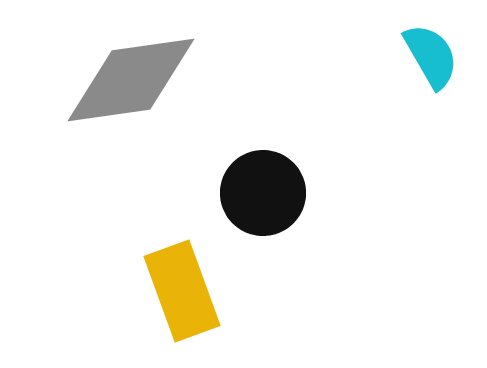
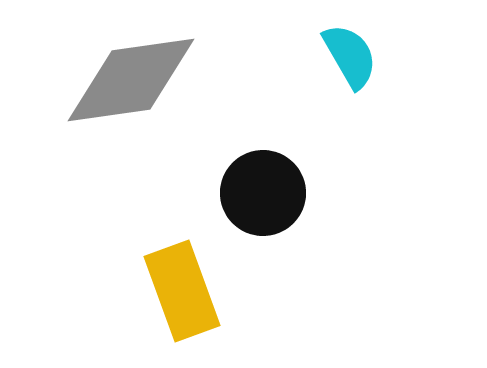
cyan semicircle: moved 81 px left
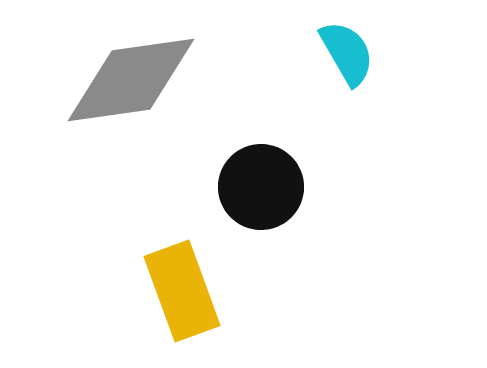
cyan semicircle: moved 3 px left, 3 px up
black circle: moved 2 px left, 6 px up
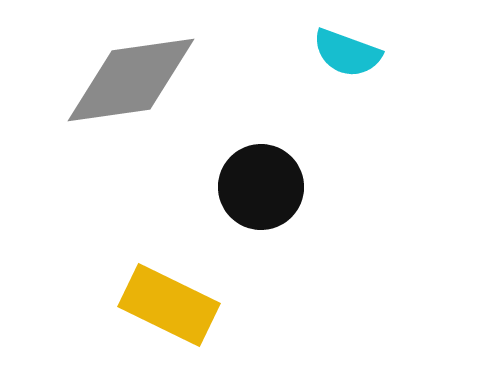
cyan semicircle: rotated 140 degrees clockwise
yellow rectangle: moved 13 px left, 14 px down; rotated 44 degrees counterclockwise
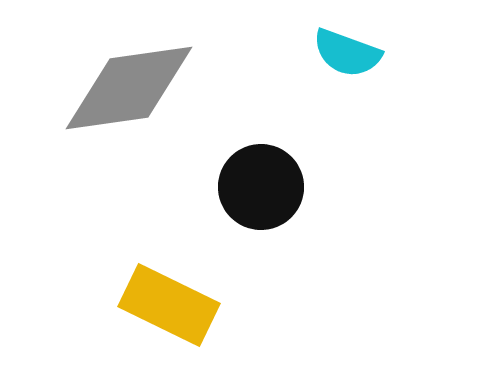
gray diamond: moved 2 px left, 8 px down
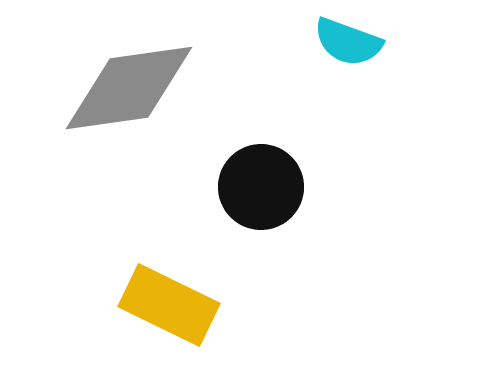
cyan semicircle: moved 1 px right, 11 px up
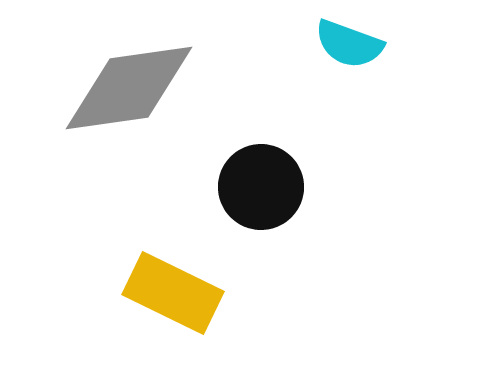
cyan semicircle: moved 1 px right, 2 px down
yellow rectangle: moved 4 px right, 12 px up
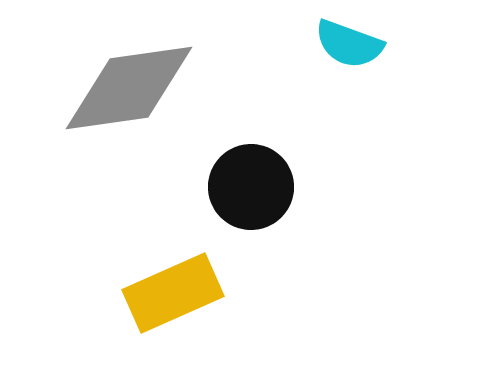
black circle: moved 10 px left
yellow rectangle: rotated 50 degrees counterclockwise
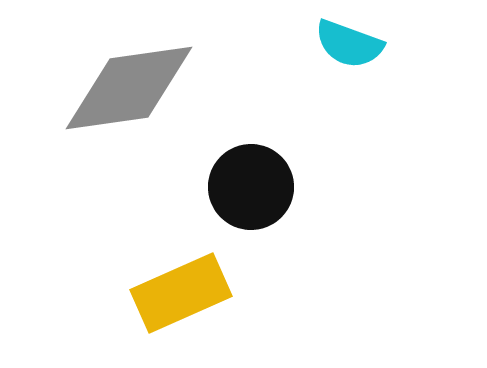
yellow rectangle: moved 8 px right
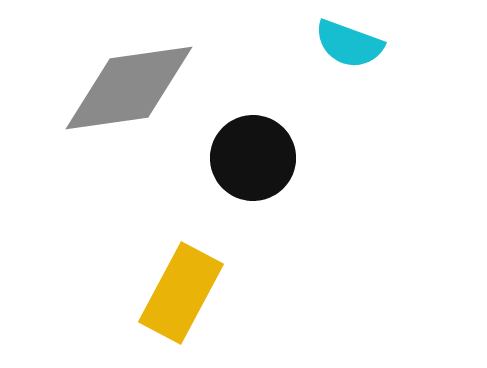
black circle: moved 2 px right, 29 px up
yellow rectangle: rotated 38 degrees counterclockwise
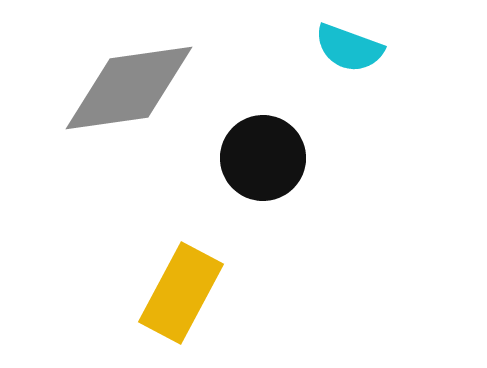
cyan semicircle: moved 4 px down
black circle: moved 10 px right
